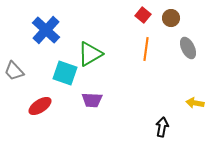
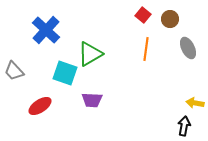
brown circle: moved 1 px left, 1 px down
black arrow: moved 22 px right, 1 px up
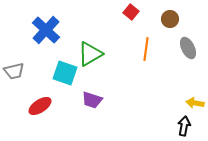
red square: moved 12 px left, 3 px up
gray trapezoid: rotated 60 degrees counterclockwise
purple trapezoid: rotated 15 degrees clockwise
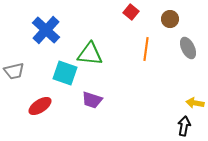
green triangle: rotated 36 degrees clockwise
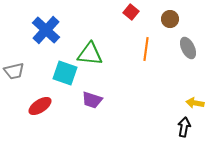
black arrow: moved 1 px down
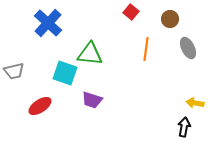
blue cross: moved 2 px right, 7 px up
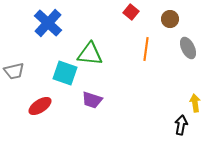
yellow arrow: rotated 72 degrees clockwise
black arrow: moved 3 px left, 2 px up
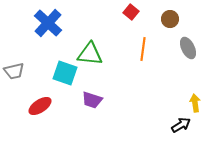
orange line: moved 3 px left
black arrow: rotated 48 degrees clockwise
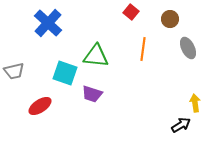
green triangle: moved 6 px right, 2 px down
purple trapezoid: moved 6 px up
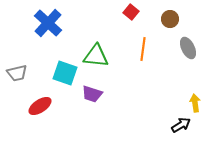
gray trapezoid: moved 3 px right, 2 px down
